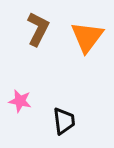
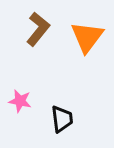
brown L-shape: rotated 12 degrees clockwise
black trapezoid: moved 2 px left, 2 px up
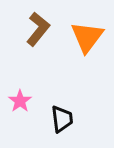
pink star: rotated 25 degrees clockwise
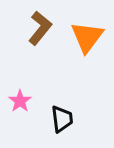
brown L-shape: moved 2 px right, 1 px up
